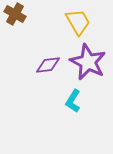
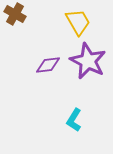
purple star: moved 1 px up
cyan L-shape: moved 1 px right, 19 px down
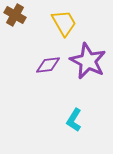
brown cross: moved 1 px down
yellow trapezoid: moved 14 px left, 1 px down
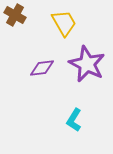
purple star: moved 1 px left, 3 px down
purple diamond: moved 6 px left, 3 px down
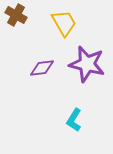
brown cross: moved 1 px right
purple star: rotated 12 degrees counterclockwise
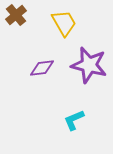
brown cross: rotated 20 degrees clockwise
purple star: moved 2 px right, 1 px down
cyan L-shape: rotated 35 degrees clockwise
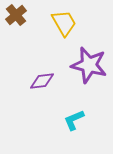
purple diamond: moved 13 px down
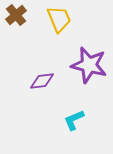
yellow trapezoid: moved 5 px left, 4 px up; rotated 8 degrees clockwise
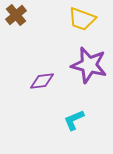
yellow trapezoid: moved 23 px right; rotated 132 degrees clockwise
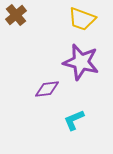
purple star: moved 8 px left, 3 px up
purple diamond: moved 5 px right, 8 px down
